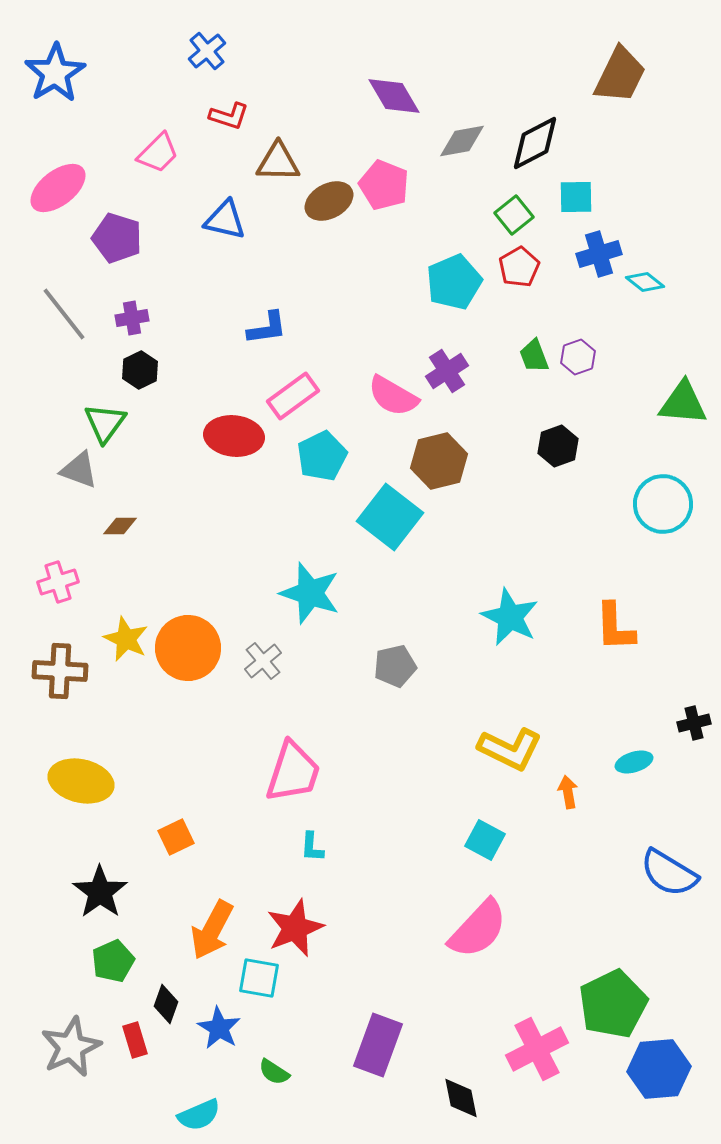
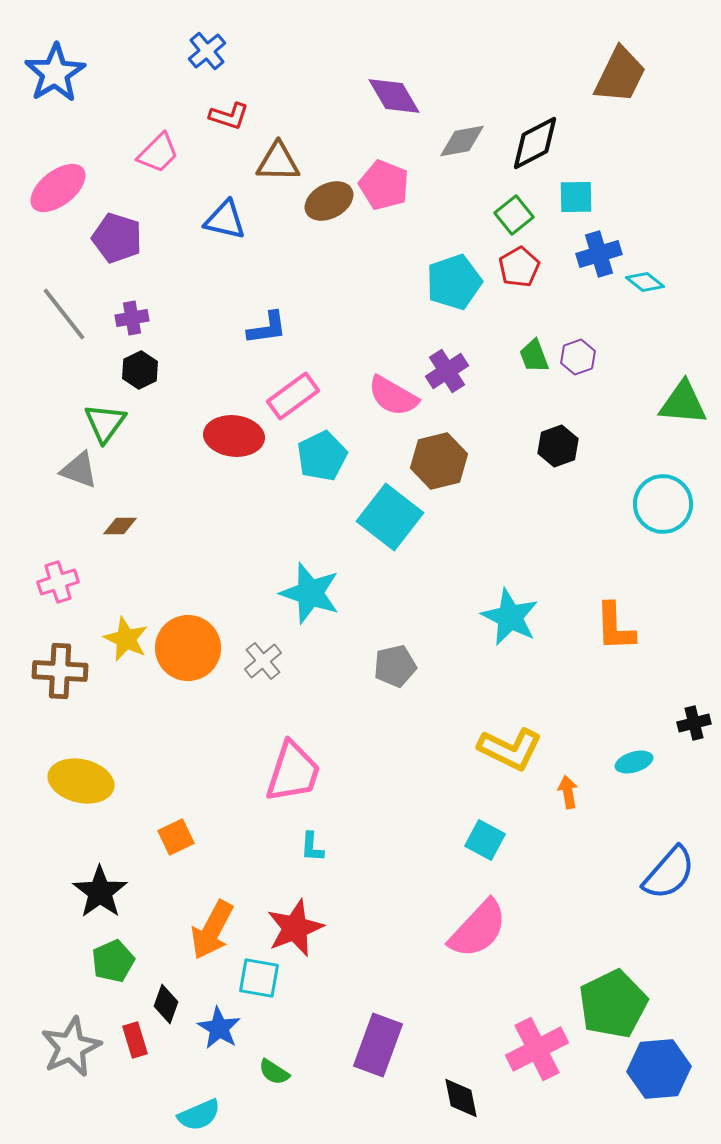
cyan pentagon at (454, 282): rotated 4 degrees clockwise
blue semicircle at (669, 873): rotated 80 degrees counterclockwise
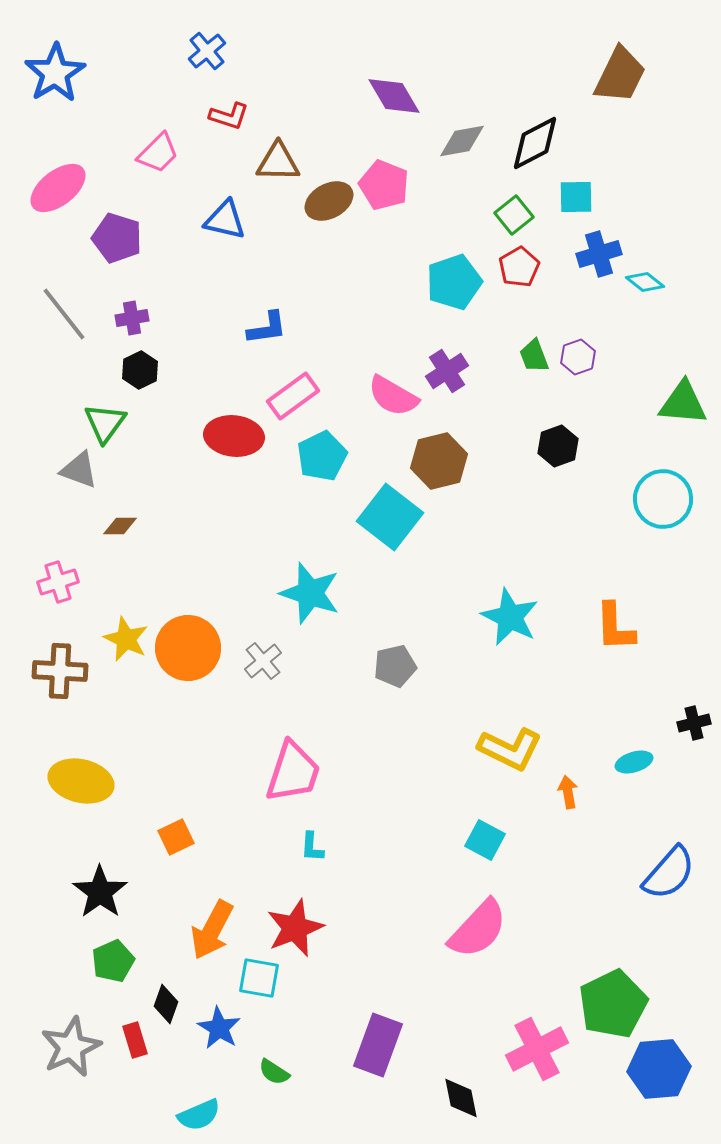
cyan circle at (663, 504): moved 5 px up
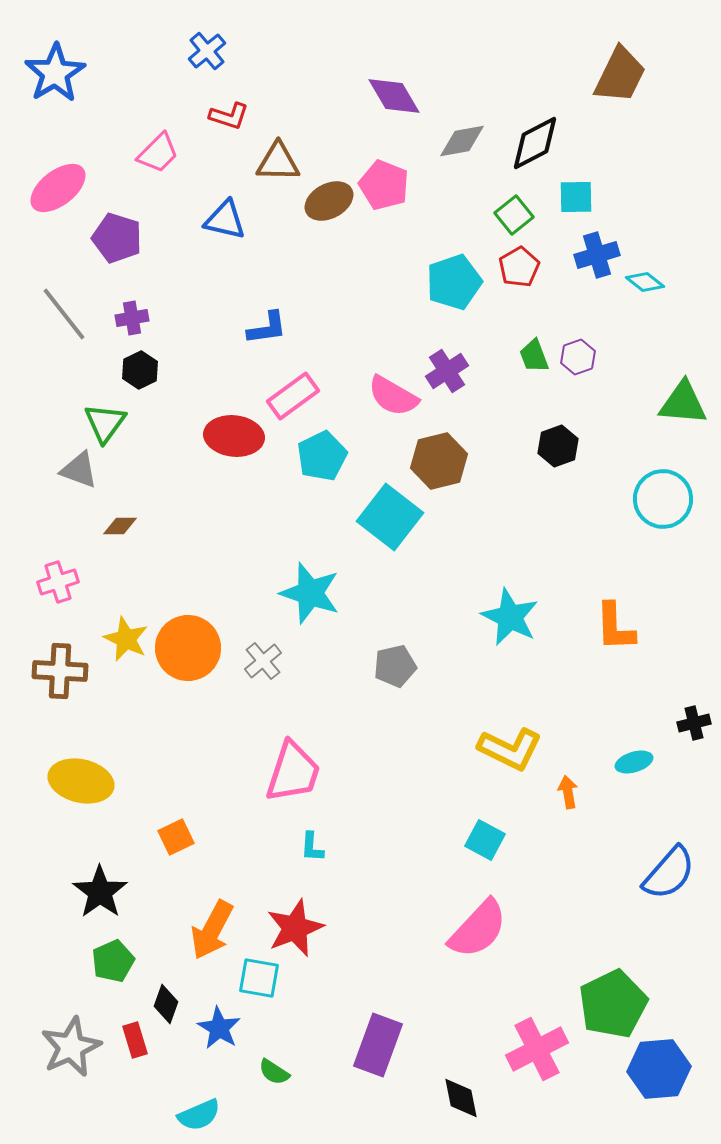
blue cross at (599, 254): moved 2 px left, 1 px down
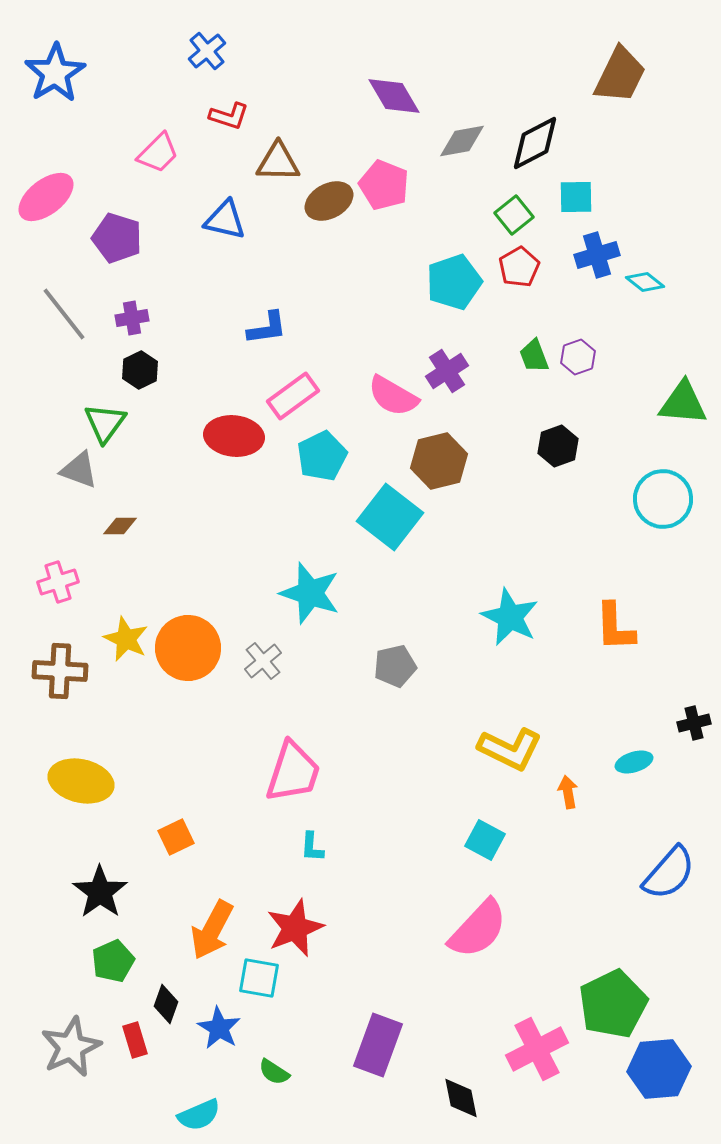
pink ellipse at (58, 188): moved 12 px left, 9 px down
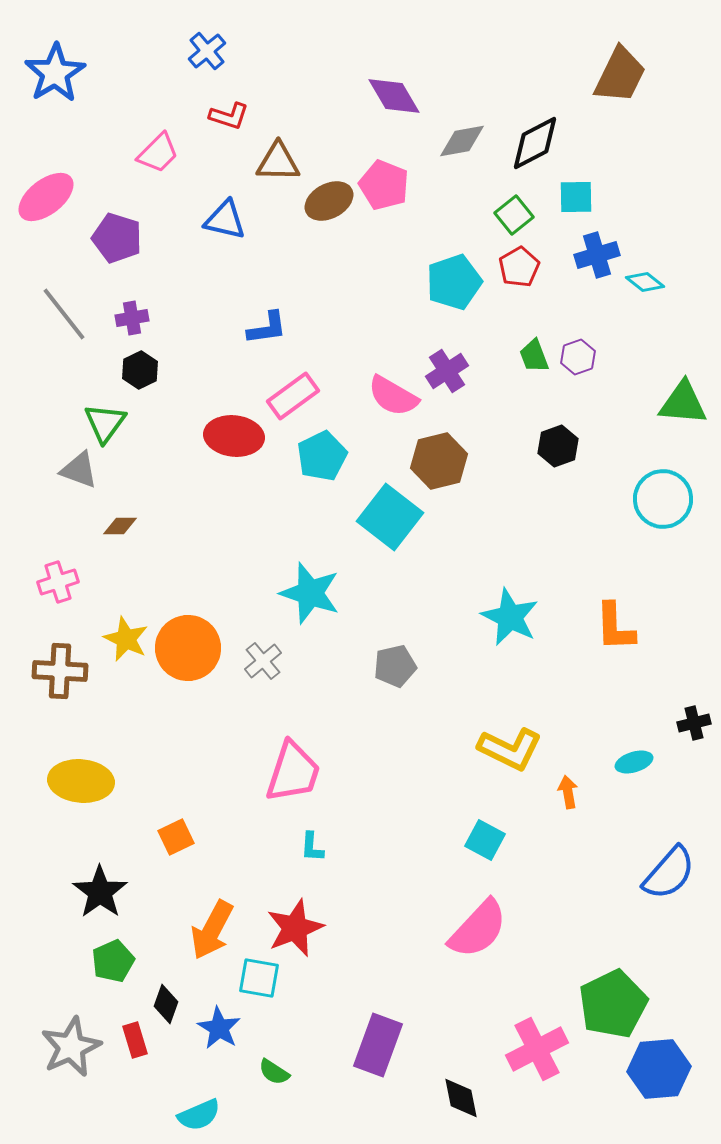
yellow ellipse at (81, 781): rotated 8 degrees counterclockwise
